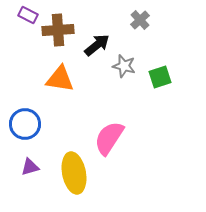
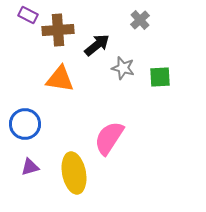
gray star: moved 1 px left, 2 px down
green square: rotated 15 degrees clockwise
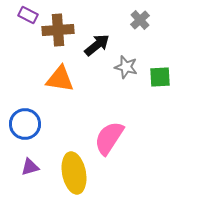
gray star: moved 3 px right, 1 px up
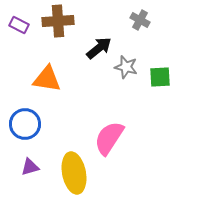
purple rectangle: moved 9 px left, 10 px down
gray cross: rotated 18 degrees counterclockwise
brown cross: moved 9 px up
black arrow: moved 2 px right, 3 px down
orange triangle: moved 13 px left
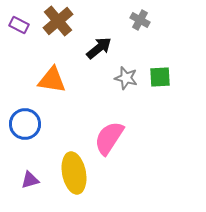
brown cross: rotated 36 degrees counterclockwise
gray star: moved 11 px down
orange triangle: moved 5 px right, 1 px down
purple triangle: moved 13 px down
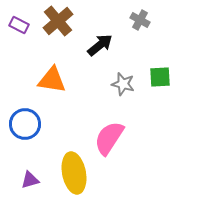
black arrow: moved 1 px right, 3 px up
gray star: moved 3 px left, 6 px down
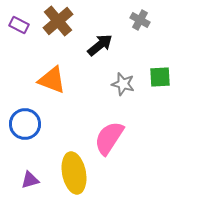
orange triangle: rotated 12 degrees clockwise
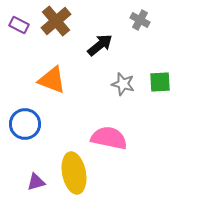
brown cross: moved 2 px left
green square: moved 5 px down
pink semicircle: rotated 69 degrees clockwise
purple triangle: moved 6 px right, 2 px down
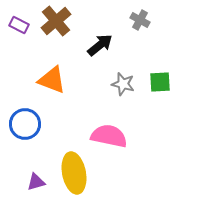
pink semicircle: moved 2 px up
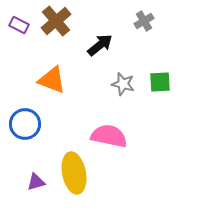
gray cross: moved 4 px right, 1 px down; rotated 30 degrees clockwise
